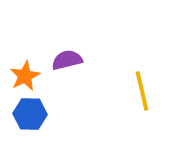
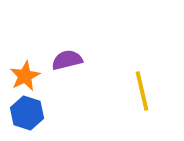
blue hexagon: moved 3 px left, 1 px up; rotated 16 degrees clockwise
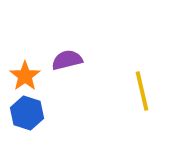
orange star: rotated 8 degrees counterclockwise
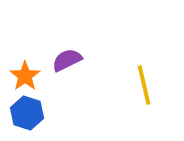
purple semicircle: rotated 12 degrees counterclockwise
yellow line: moved 2 px right, 6 px up
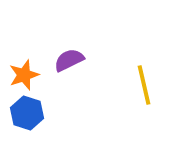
purple semicircle: moved 2 px right
orange star: moved 1 px left, 1 px up; rotated 16 degrees clockwise
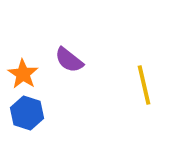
purple semicircle: rotated 116 degrees counterclockwise
orange star: moved 1 px left, 1 px up; rotated 20 degrees counterclockwise
